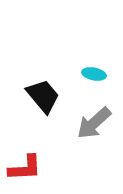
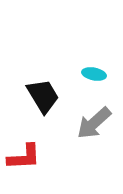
black trapezoid: rotated 9 degrees clockwise
red L-shape: moved 1 px left, 11 px up
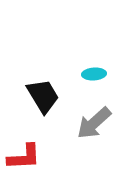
cyan ellipse: rotated 15 degrees counterclockwise
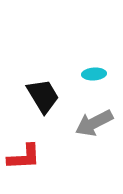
gray arrow: rotated 15 degrees clockwise
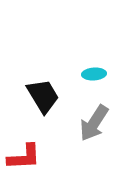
gray arrow: rotated 30 degrees counterclockwise
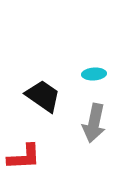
black trapezoid: rotated 24 degrees counterclockwise
gray arrow: rotated 21 degrees counterclockwise
